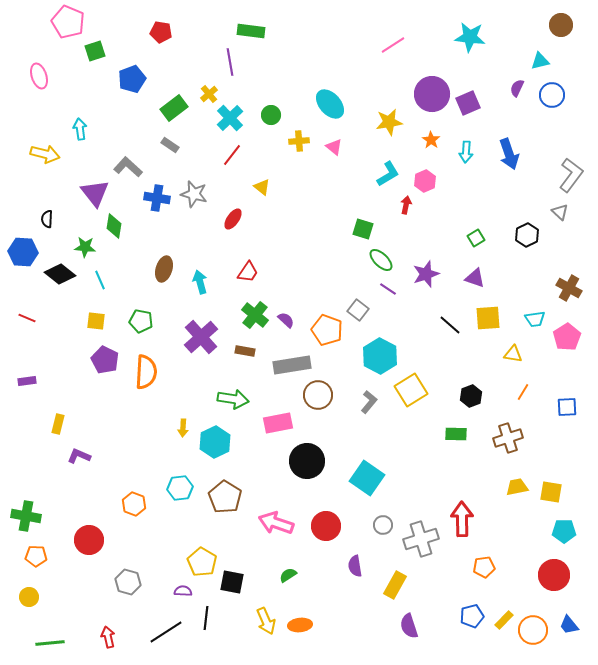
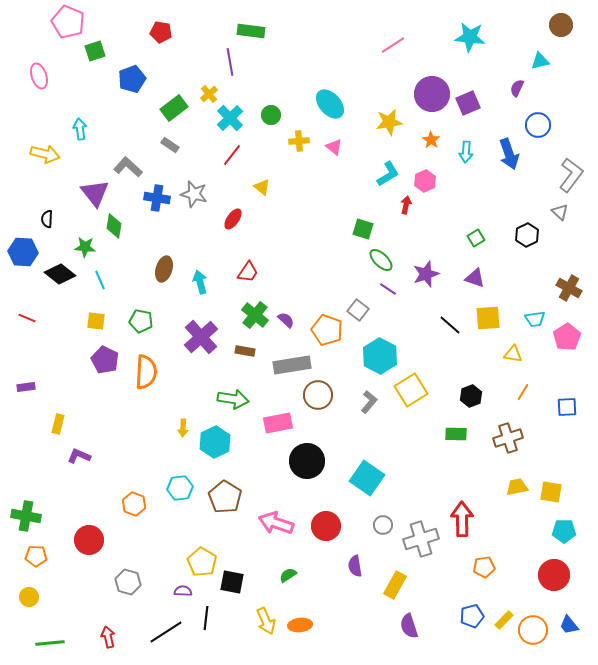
blue circle at (552, 95): moved 14 px left, 30 px down
purple rectangle at (27, 381): moved 1 px left, 6 px down
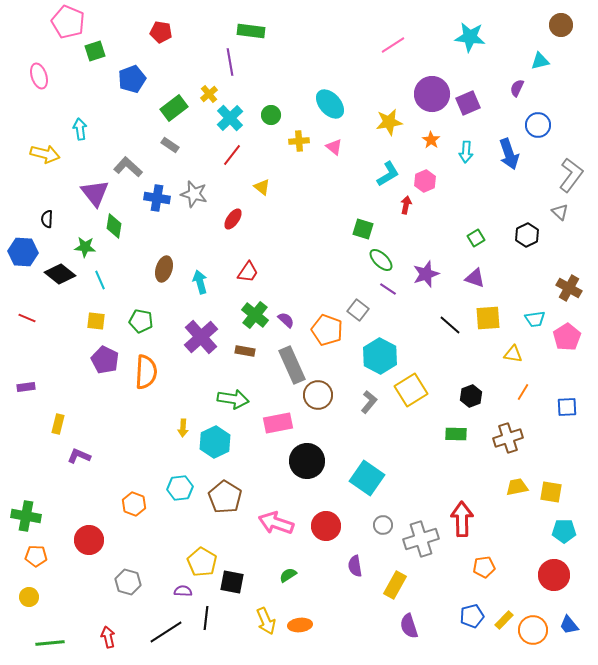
gray rectangle at (292, 365): rotated 75 degrees clockwise
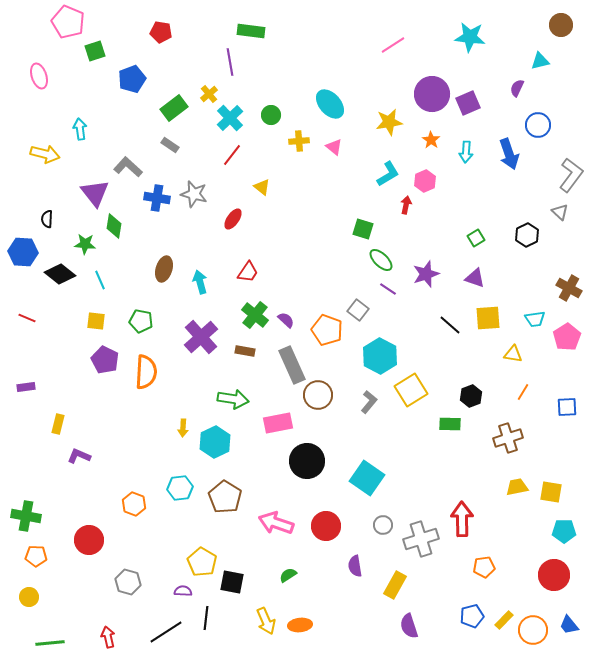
green star at (85, 247): moved 3 px up
green rectangle at (456, 434): moved 6 px left, 10 px up
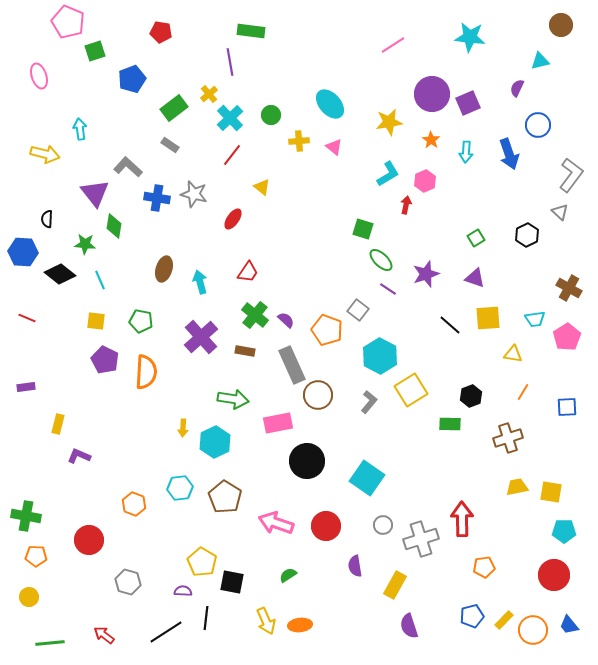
red arrow at (108, 637): moved 4 px left, 2 px up; rotated 40 degrees counterclockwise
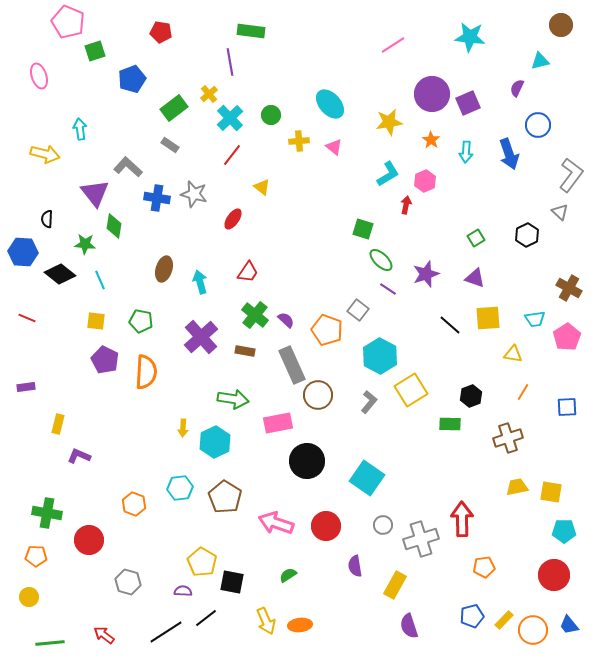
green cross at (26, 516): moved 21 px right, 3 px up
black line at (206, 618): rotated 45 degrees clockwise
